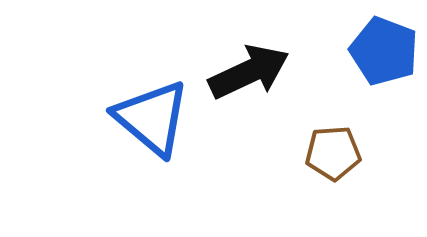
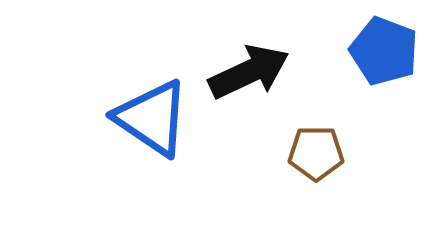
blue triangle: rotated 6 degrees counterclockwise
brown pentagon: moved 17 px left; rotated 4 degrees clockwise
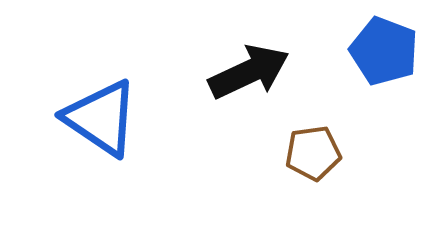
blue triangle: moved 51 px left
brown pentagon: moved 3 px left; rotated 8 degrees counterclockwise
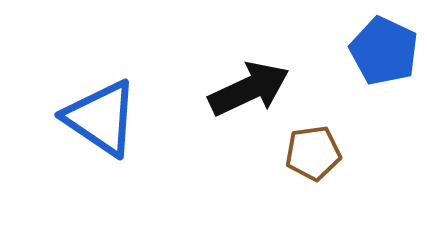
blue pentagon: rotated 4 degrees clockwise
black arrow: moved 17 px down
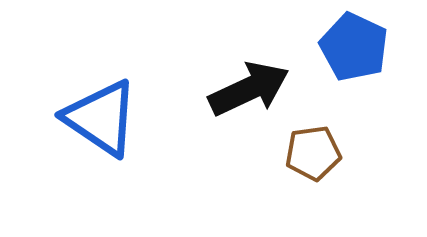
blue pentagon: moved 30 px left, 4 px up
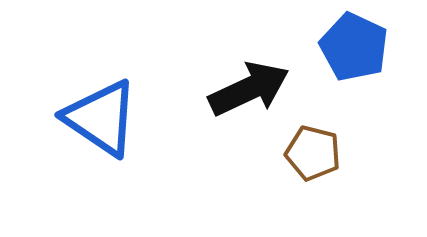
brown pentagon: rotated 22 degrees clockwise
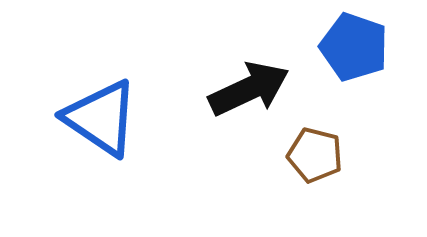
blue pentagon: rotated 6 degrees counterclockwise
brown pentagon: moved 2 px right, 2 px down
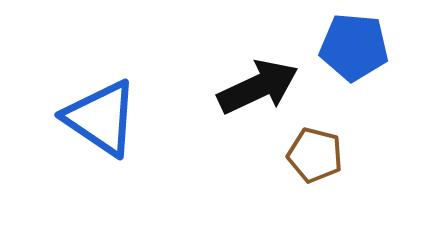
blue pentagon: rotated 14 degrees counterclockwise
black arrow: moved 9 px right, 2 px up
